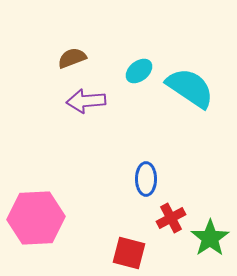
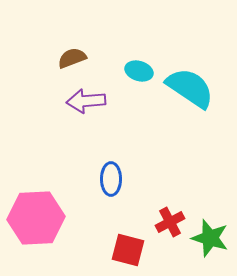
cyan ellipse: rotated 56 degrees clockwise
blue ellipse: moved 35 px left
red cross: moved 1 px left, 4 px down
green star: rotated 21 degrees counterclockwise
red square: moved 1 px left, 3 px up
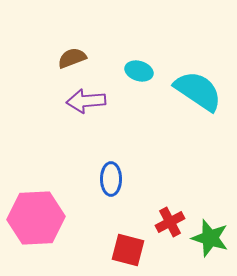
cyan semicircle: moved 8 px right, 3 px down
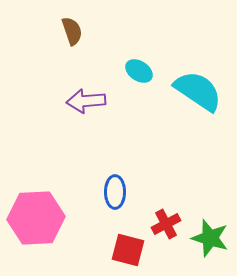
brown semicircle: moved 27 px up; rotated 92 degrees clockwise
cyan ellipse: rotated 16 degrees clockwise
blue ellipse: moved 4 px right, 13 px down
red cross: moved 4 px left, 2 px down
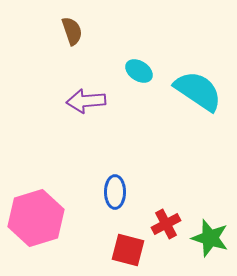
pink hexagon: rotated 14 degrees counterclockwise
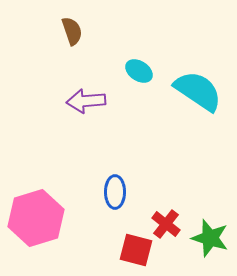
red cross: rotated 24 degrees counterclockwise
red square: moved 8 px right
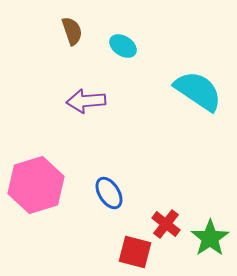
cyan ellipse: moved 16 px left, 25 px up
blue ellipse: moved 6 px left, 1 px down; rotated 32 degrees counterclockwise
pink hexagon: moved 33 px up
green star: rotated 21 degrees clockwise
red square: moved 1 px left, 2 px down
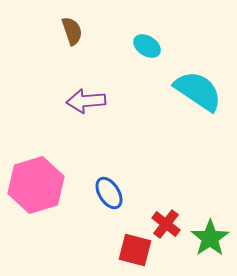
cyan ellipse: moved 24 px right
red square: moved 2 px up
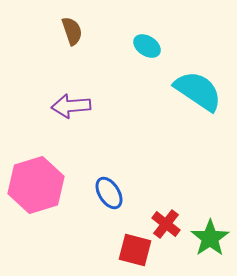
purple arrow: moved 15 px left, 5 px down
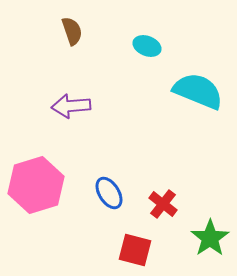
cyan ellipse: rotated 12 degrees counterclockwise
cyan semicircle: rotated 12 degrees counterclockwise
red cross: moved 3 px left, 20 px up
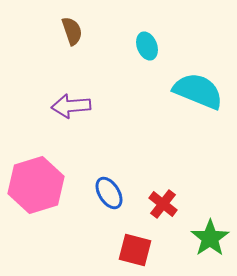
cyan ellipse: rotated 48 degrees clockwise
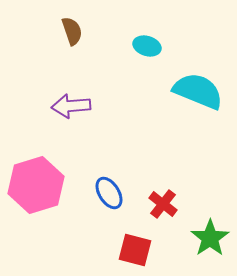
cyan ellipse: rotated 52 degrees counterclockwise
